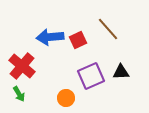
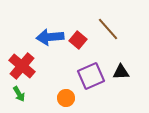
red square: rotated 24 degrees counterclockwise
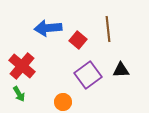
brown line: rotated 35 degrees clockwise
blue arrow: moved 2 px left, 9 px up
black triangle: moved 2 px up
purple square: moved 3 px left, 1 px up; rotated 12 degrees counterclockwise
orange circle: moved 3 px left, 4 px down
